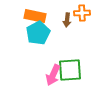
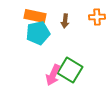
orange cross: moved 15 px right, 4 px down
brown arrow: moved 2 px left, 1 px down
cyan pentagon: rotated 15 degrees clockwise
green square: rotated 35 degrees clockwise
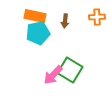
pink arrow: rotated 20 degrees clockwise
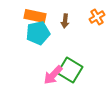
orange cross: rotated 28 degrees counterclockwise
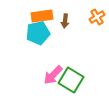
orange rectangle: moved 7 px right; rotated 20 degrees counterclockwise
green square: moved 1 px right, 10 px down
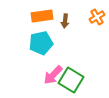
cyan pentagon: moved 3 px right, 10 px down
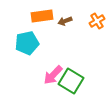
orange cross: moved 4 px down
brown arrow: rotated 64 degrees clockwise
cyan pentagon: moved 14 px left
green square: moved 1 px down
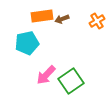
brown arrow: moved 3 px left, 2 px up
pink arrow: moved 7 px left
green square: rotated 25 degrees clockwise
